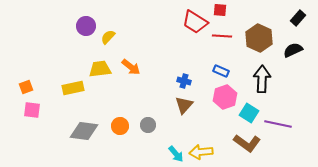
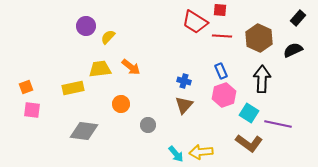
blue rectangle: rotated 42 degrees clockwise
pink hexagon: moved 1 px left, 2 px up
orange circle: moved 1 px right, 22 px up
brown L-shape: moved 2 px right
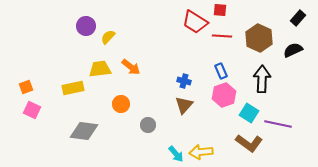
pink square: rotated 18 degrees clockwise
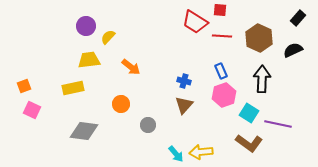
yellow trapezoid: moved 11 px left, 9 px up
orange square: moved 2 px left, 1 px up
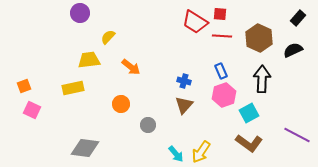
red square: moved 4 px down
purple circle: moved 6 px left, 13 px up
cyan square: rotated 30 degrees clockwise
purple line: moved 19 px right, 11 px down; rotated 16 degrees clockwise
gray diamond: moved 1 px right, 17 px down
yellow arrow: rotated 50 degrees counterclockwise
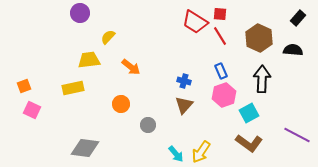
red line: moved 2 px left; rotated 54 degrees clockwise
black semicircle: rotated 30 degrees clockwise
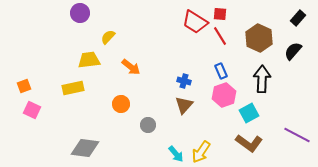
black semicircle: moved 1 px down; rotated 54 degrees counterclockwise
